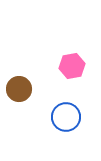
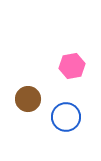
brown circle: moved 9 px right, 10 px down
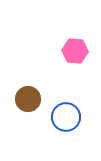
pink hexagon: moved 3 px right, 15 px up; rotated 15 degrees clockwise
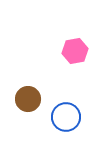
pink hexagon: rotated 15 degrees counterclockwise
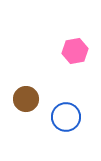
brown circle: moved 2 px left
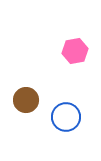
brown circle: moved 1 px down
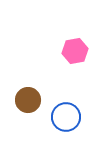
brown circle: moved 2 px right
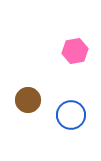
blue circle: moved 5 px right, 2 px up
